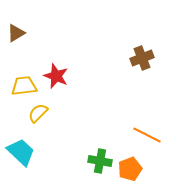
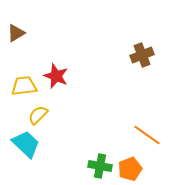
brown cross: moved 3 px up
yellow semicircle: moved 2 px down
orange line: rotated 8 degrees clockwise
cyan trapezoid: moved 5 px right, 8 px up
green cross: moved 5 px down
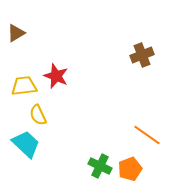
yellow semicircle: rotated 70 degrees counterclockwise
green cross: rotated 15 degrees clockwise
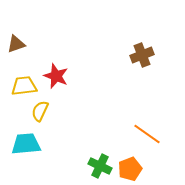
brown triangle: moved 11 px down; rotated 12 degrees clockwise
yellow semicircle: moved 2 px right, 4 px up; rotated 50 degrees clockwise
orange line: moved 1 px up
cyan trapezoid: rotated 48 degrees counterclockwise
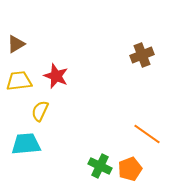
brown triangle: rotated 12 degrees counterclockwise
yellow trapezoid: moved 5 px left, 5 px up
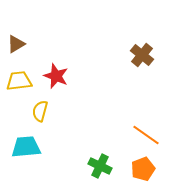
brown cross: rotated 30 degrees counterclockwise
yellow semicircle: rotated 10 degrees counterclockwise
orange line: moved 1 px left, 1 px down
cyan trapezoid: moved 3 px down
orange pentagon: moved 13 px right
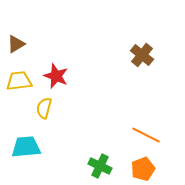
yellow semicircle: moved 4 px right, 3 px up
orange line: rotated 8 degrees counterclockwise
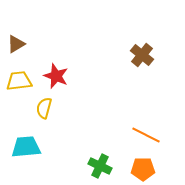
orange pentagon: rotated 20 degrees clockwise
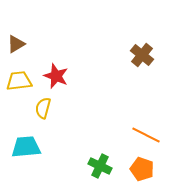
yellow semicircle: moved 1 px left
orange pentagon: moved 1 px left; rotated 20 degrees clockwise
